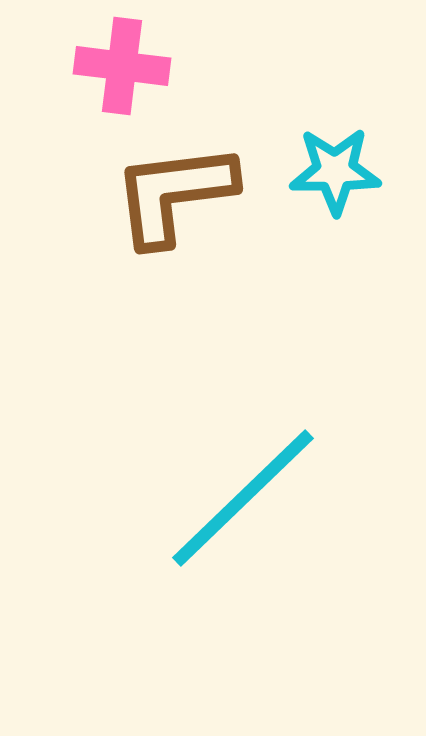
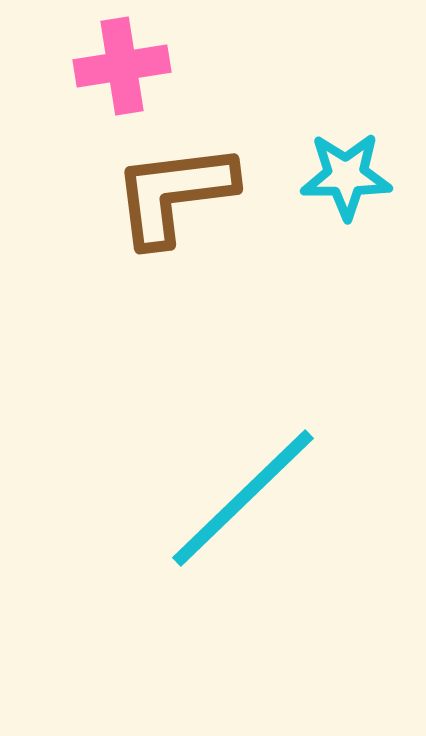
pink cross: rotated 16 degrees counterclockwise
cyan star: moved 11 px right, 5 px down
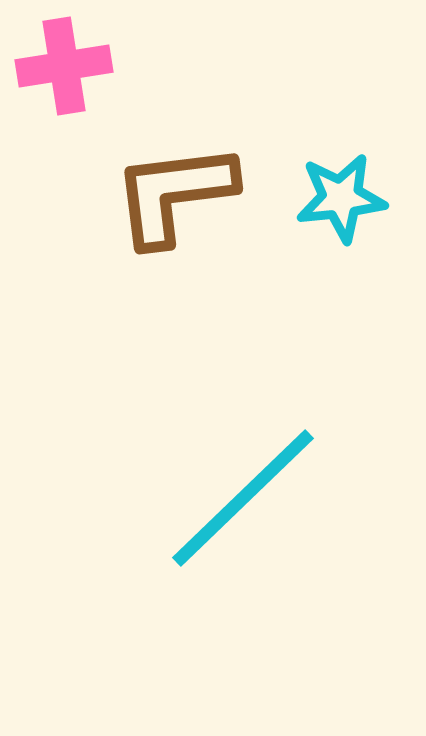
pink cross: moved 58 px left
cyan star: moved 5 px left, 22 px down; rotated 6 degrees counterclockwise
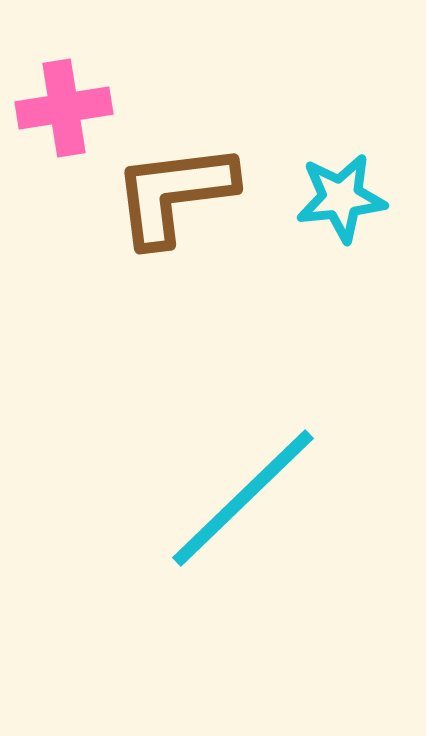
pink cross: moved 42 px down
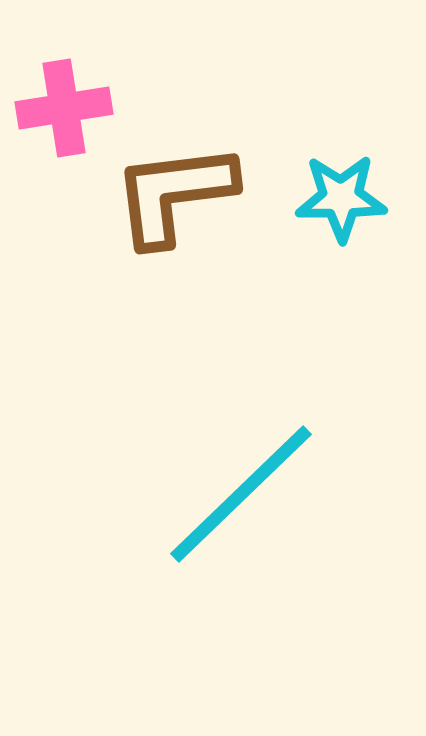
cyan star: rotated 6 degrees clockwise
cyan line: moved 2 px left, 4 px up
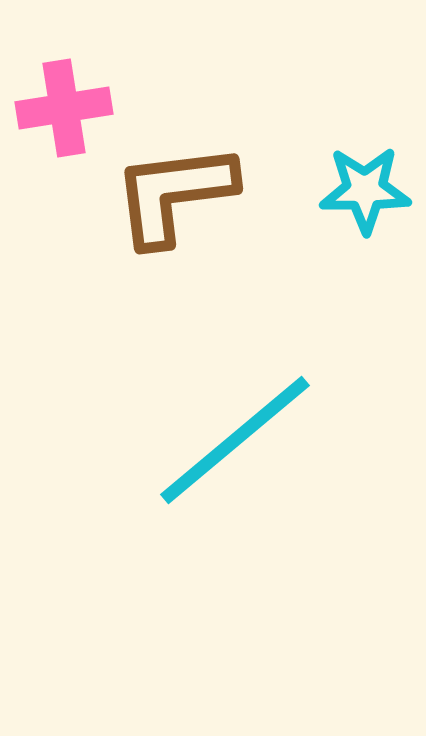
cyan star: moved 24 px right, 8 px up
cyan line: moved 6 px left, 54 px up; rotated 4 degrees clockwise
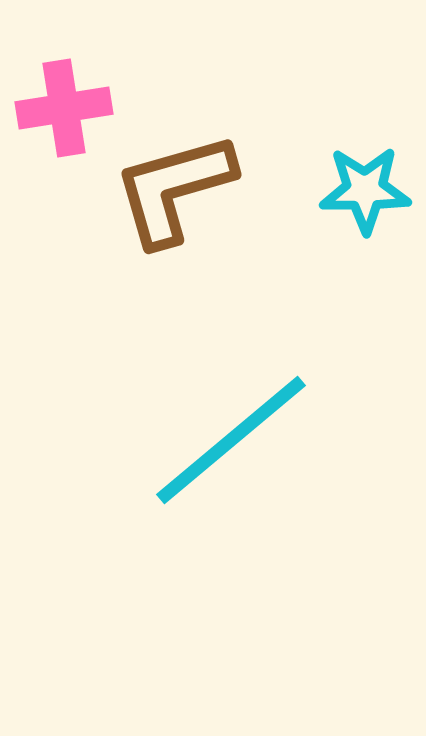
brown L-shape: moved 5 px up; rotated 9 degrees counterclockwise
cyan line: moved 4 px left
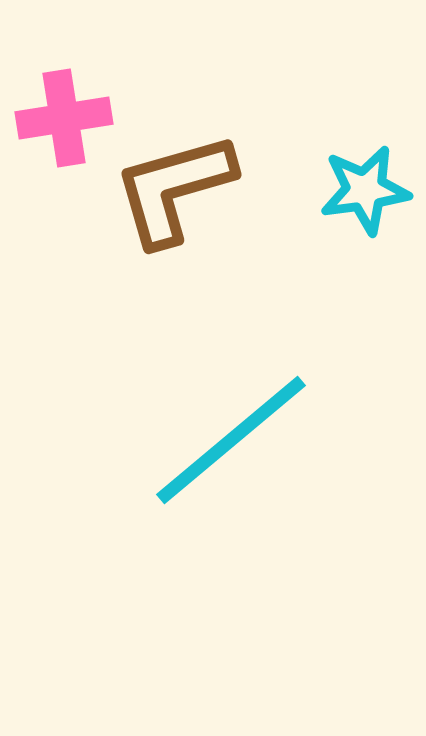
pink cross: moved 10 px down
cyan star: rotated 8 degrees counterclockwise
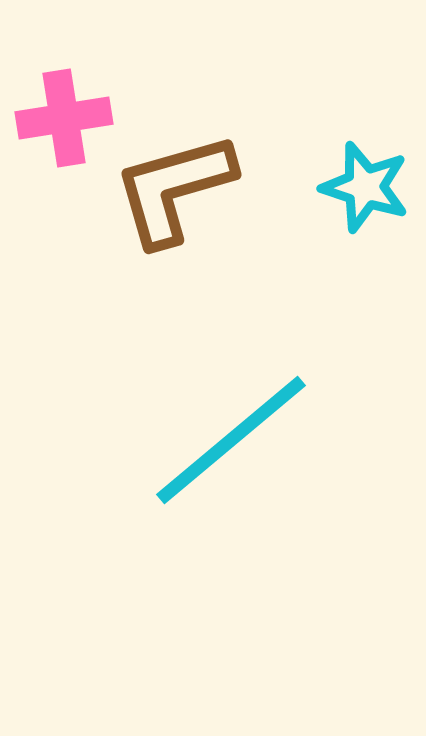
cyan star: moved 3 px up; rotated 26 degrees clockwise
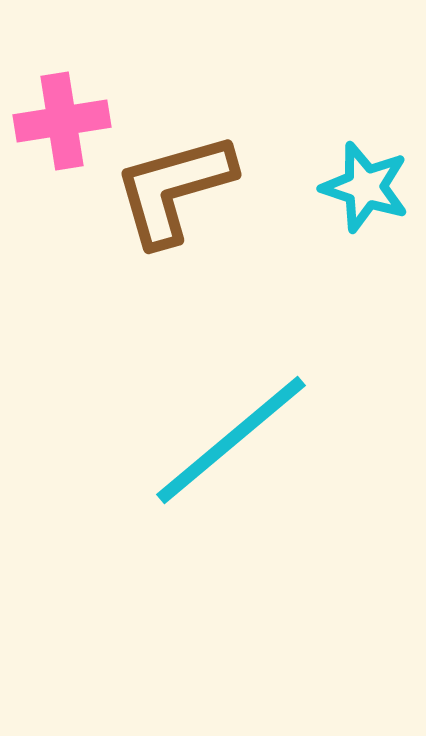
pink cross: moved 2 px left, 3 px down
